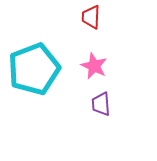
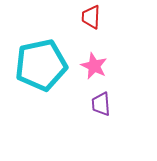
cyan pentagon: moved 7 px right, 4 px up; rotated 9 degrees clockwise
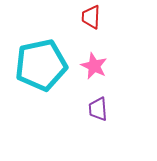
purple trapezoid: moved 3 px left, 5 px down
